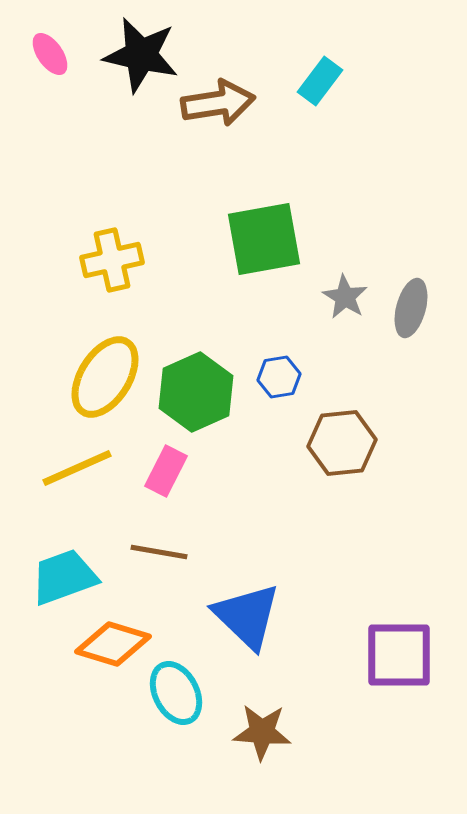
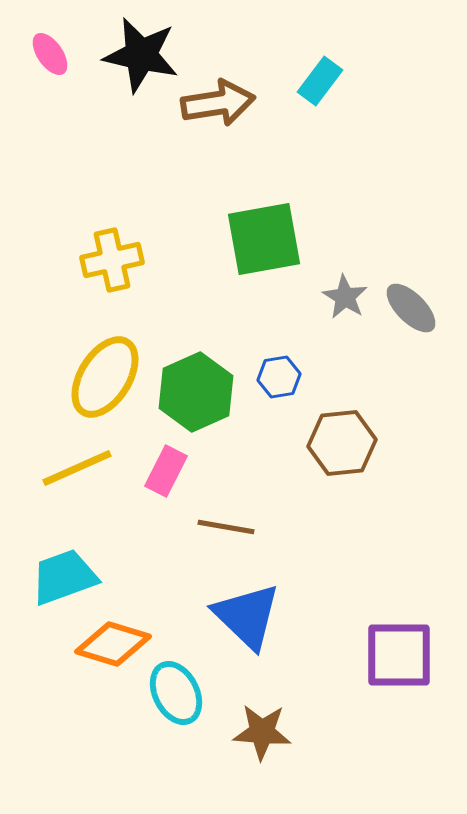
gray ellipse: rotated 60 degrees counterclockwise
brown line: moved 67 px right, 25 px up
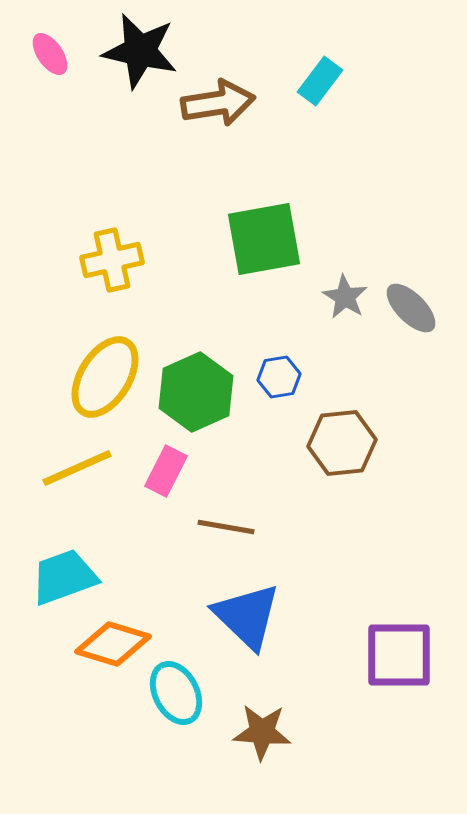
black star: moved 1 px left, 4 px up
